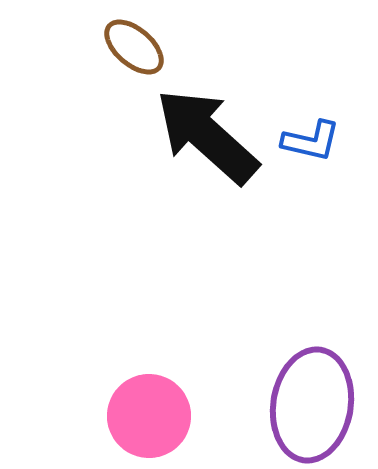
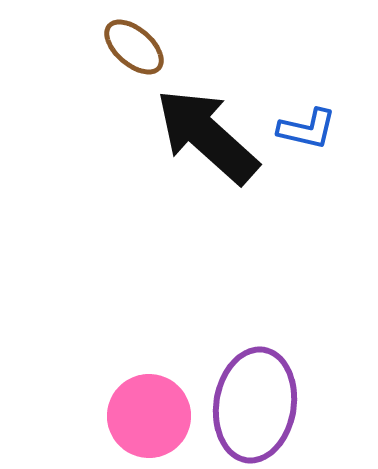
blue L-shape: moved 4 px left, 12 px up
purple ellipse: moved 57 px left
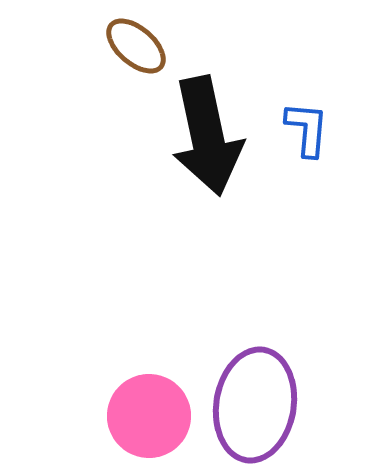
brown ellipse: moved 2 px right, 1 px up
blue L-shape: rotated 98 degrees counterclockwise
black arrow: rotated 144 degrees counterclockwise
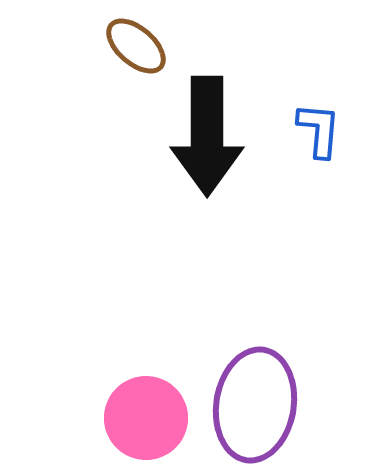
blue L-shape: moved 12 px right, 1 px down
black arrow: rotated 12 degrees clockwise
pink circle: moved 3 px left, 2 px down
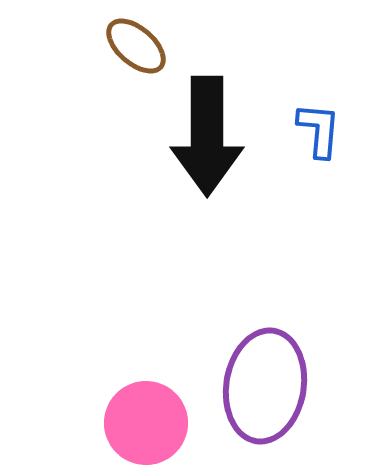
purple ellipse: moved 10 px right, 19 px up
pink circle: moved 5 px down
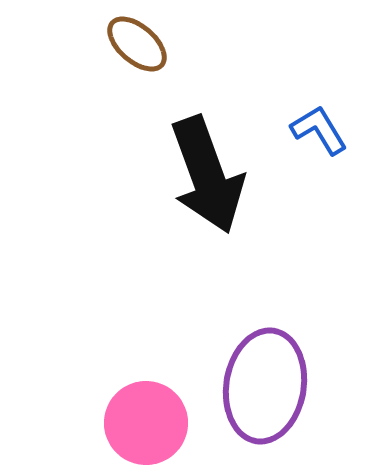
brown ellipse: moved 1 px right, 2 px up
blue L-shape: rotated 36 degrees counterclockwise
black arrow: moved 39 px down; rotated 20 degrees counterclockwise
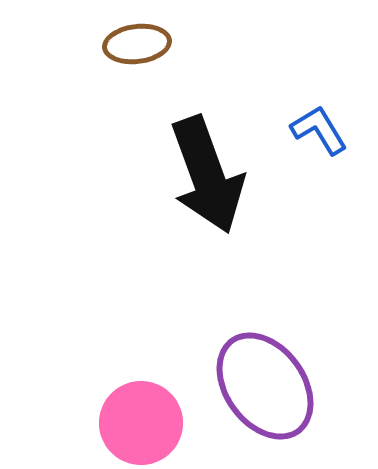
brown ellipse: rotated 48 degrees counterclockwise
purple ellipse: rotated 45 degrees counterclockwise
pink circle: moved 5 px left
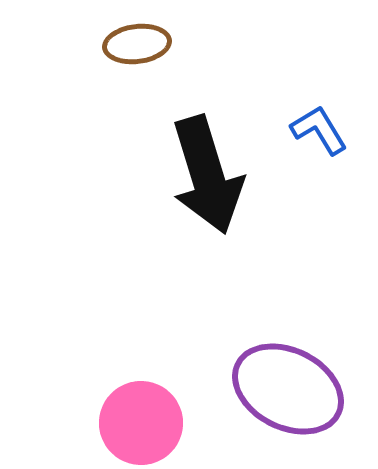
black arrow: rotated 3 degrees clockwise
purple ellipse: moved 23 px right, 3 px down; rotated 27 degrees counterclockwise
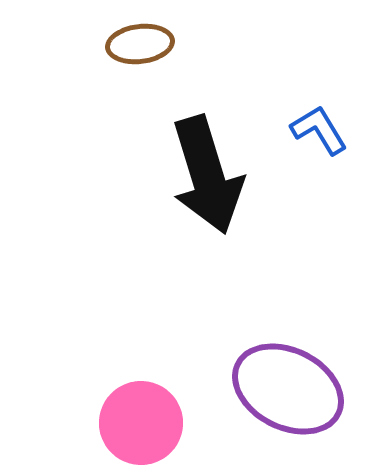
brown ellipse: moved 3 px right
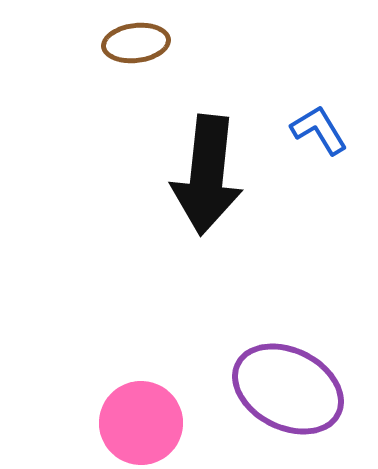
brown ellipse: moved 4 px left, 1 px up
black arrow: rotated 23 degrees clockwise
